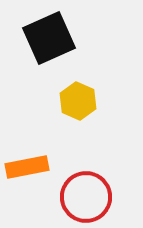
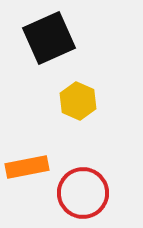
red circle: moved 3 px left, 4 px up
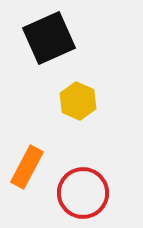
orange rectangle: rotated 51 degrees counterclockwise
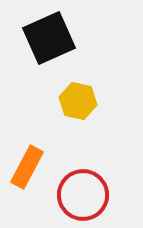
yellow hexagon: rotated 12 degrees counterclockwise
red circle: moved 2 px down
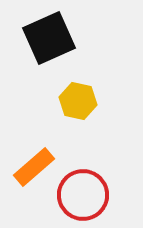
orange rectangle: moved 7 px right; rotated 21 degrees clockwise
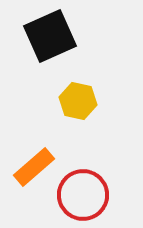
black square: moved 1 px right, 2 px up
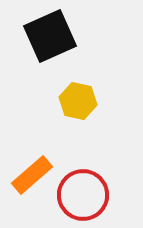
orange rectangle: moved 2 px left, 8 px down
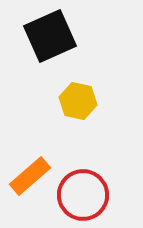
orange rectangle: moved 2 px left, 1 px down
